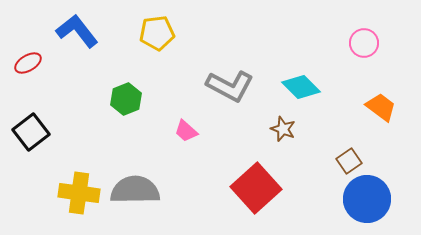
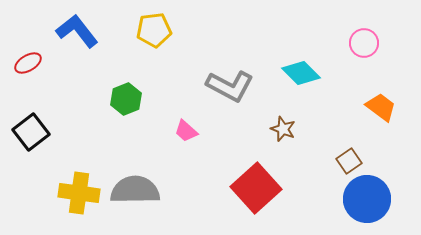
yellow pentagon: moved 3 px left, 3 px up
cyan diamond: moved 14 px up
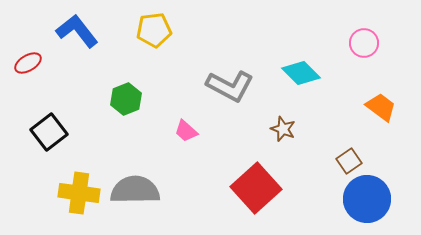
black square: moved 18 px right
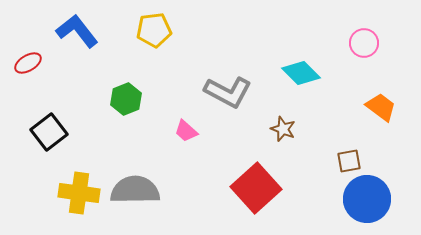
gray L-shape: moved 2 px left, 6 px down
brown square: rotated 25 degrees clockwise
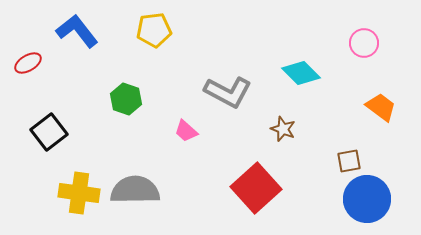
green hexagon: rotated 20 degrees counterclockwise
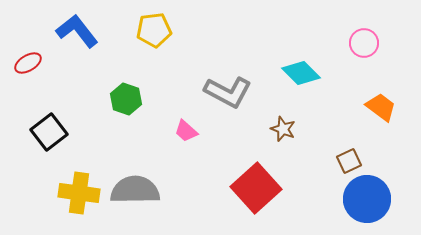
brown square: rotated 15 degrees counterclockwise
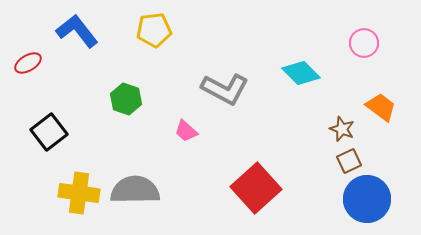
gray L-shape: moved 3 px left, 3 px up
brown star: moved 59 px right
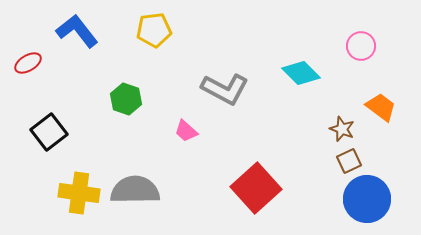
pink circle: moved 3 px left, 3 px down
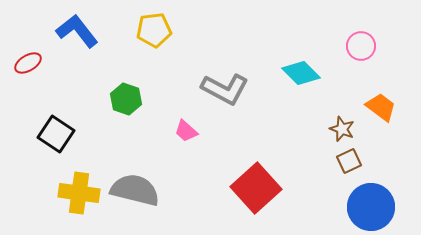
black square: moved 7 px right, 2 px down; rotated 18 degrees counterclockwise
gray semicircle: rotated 15 degrees clockwise
blue circle: moved 4 px right, 8 px down
